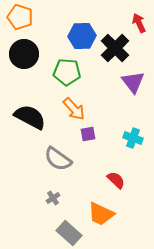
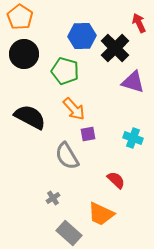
orange pentagon: rotated 15 degrees clockwise
green pentagon: moved 2 px left, 1 px up; rotated 12 degrees clockwise
purple triangle: rotated 35 degrees counterclockwise
gray semicircle: moved 9 px right, 3 px up; rotated 24 degrees clockwise
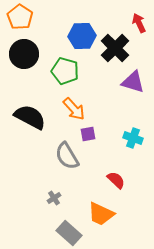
gray cross: moved 1 px right
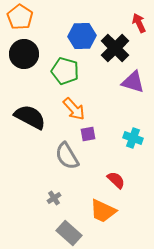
orange trapezoid: moved 2 px right, 3 px up
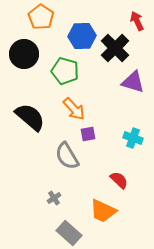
orange pentagon: moved 21 px right
red arrow: moved 2 px left, 2 px up
black semicircle: rotated 12 degrees clockwise
red semicircle: moved 3 px right
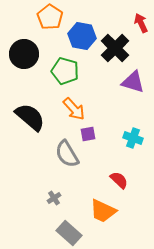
orange pentagon: moved 9 px right
red arrow: moved 4 px right, 2 px down
blue hexagon: rotated 12 degrees clockwise
gray semicircle: moved 2 px up
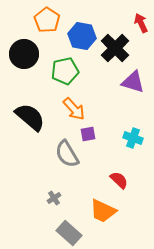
orange pentagon: moved 3 px left, 3 px down
green pentagon: rotated 28 degrees counterclockwise
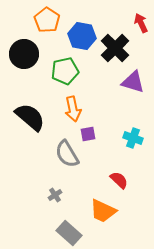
orange arrow: moved 1 px left; rotated 30 degrees clockwise
gray cross: moved 1 px right, 3 px up
